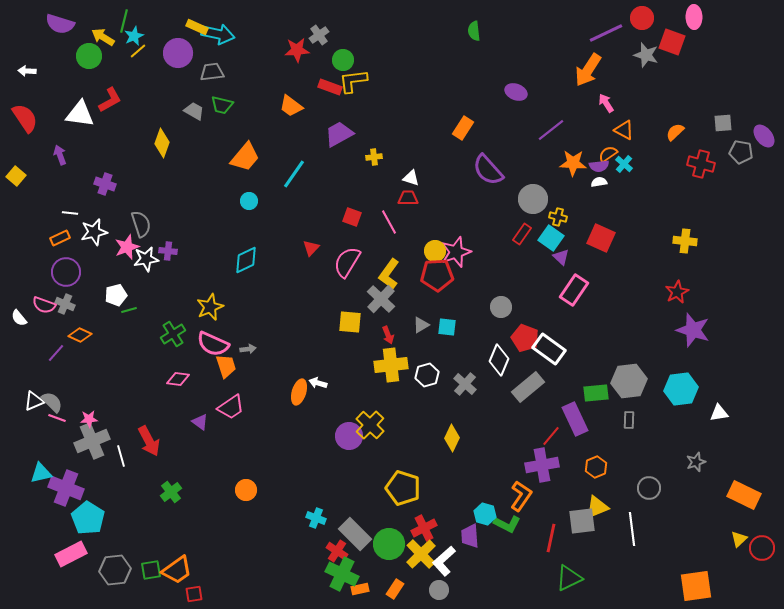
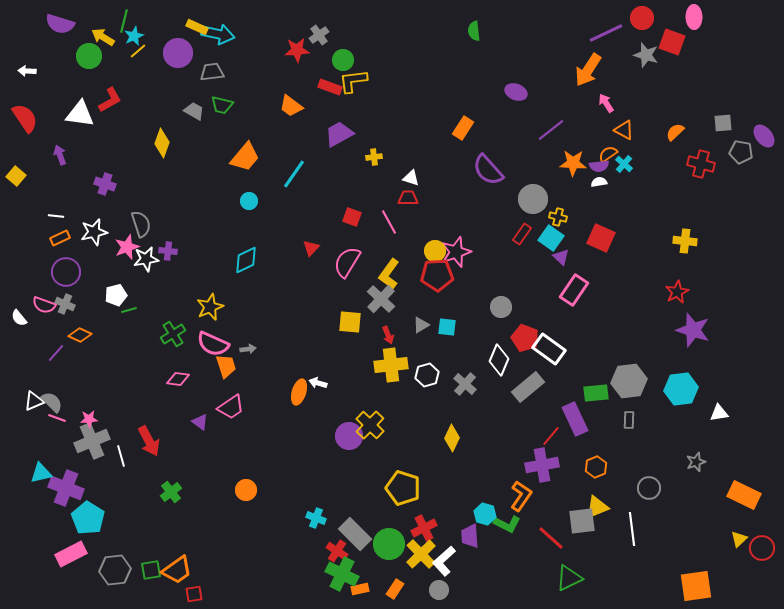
white line at (70, 213): moved 14 px left, 3 px down
red line at (551, 538): rotated 60 degrees counterclockwise
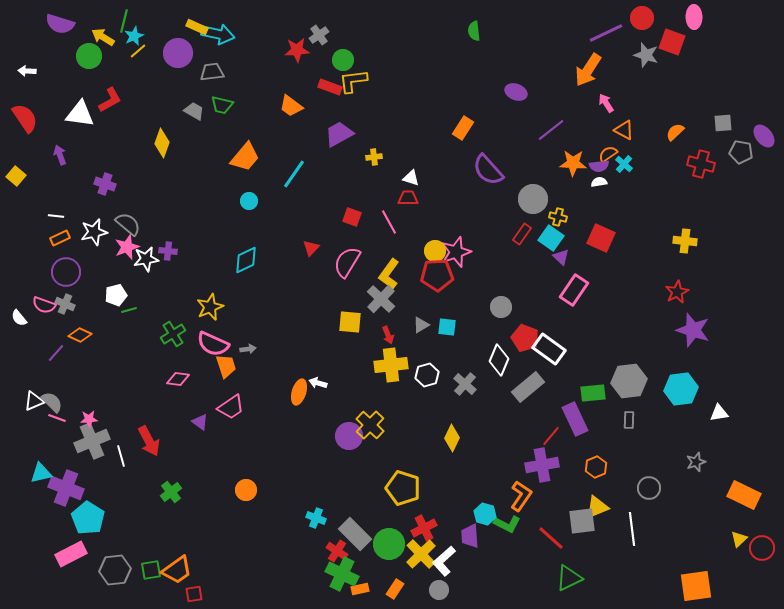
gray semicircle at (141, 224): moved 13 px left; rotated 32 degrees counterclockwise
green rectangle at (596, 393): moved 3 px left
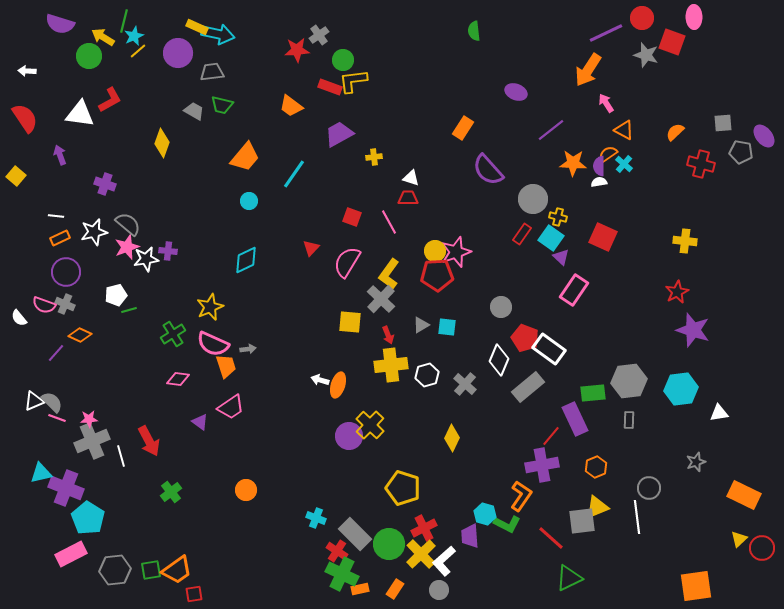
purple semicircle at (599, 166): rotated 96 degrees clockwise
red square at (601, 238): moved 2 px right, 1 px up
white arrow at (318, 383): moved 2 px right, 3 px up
orange ellipse at (299, 392): moved 39 px right, 7 px up
white line at (632, 529): moved 5 px right, 12 px up
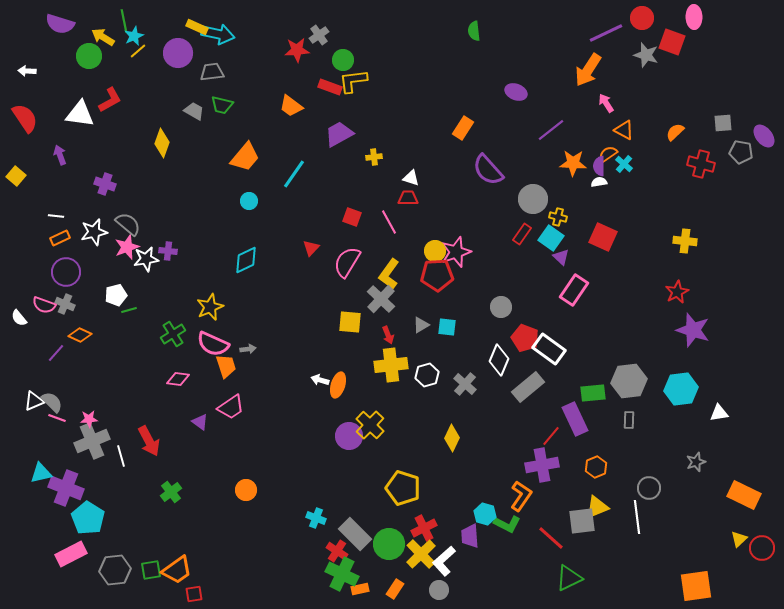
green line at (124, 21): rotated 25 degrees counterclockwise
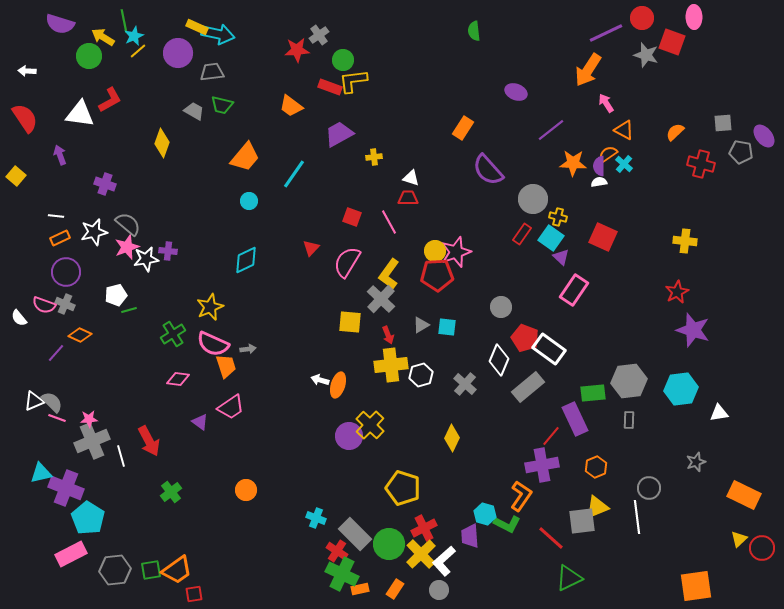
white hexagon at (427, 375): moved 6 px left
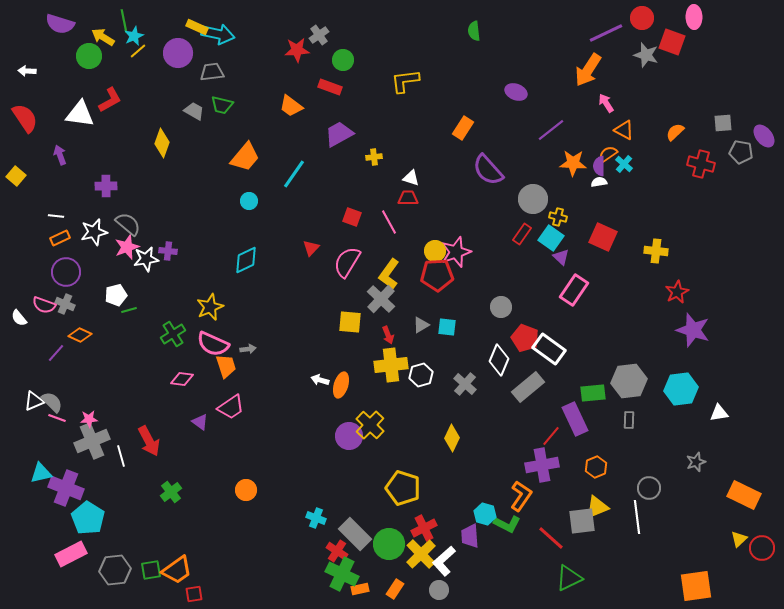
yellow L-shape at (353, 81): moved 52 px right
purple cross at (105, 184): moved 1 px right, 2 px down; rotated 20 degrees counterclockwise
yellow cross at (685, 241): moved 29 px left, 10 px down
pink diamond at (178, 379): moved 4 px right
orange ellipse at (338, 385): moved 3 px right
